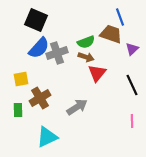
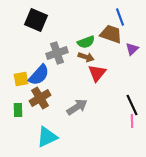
blue semicircle: moved 27 px down
black line: moved 20 px down
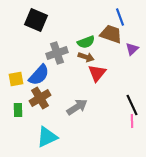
yellow square: moved 5 px left
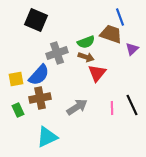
brown cross: rotated 20 degrees clockwise
green rectangle: rotated 24 degrees counterclockwise
pink line: moved 20 px left, 13 px up
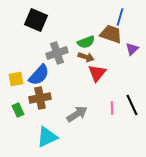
blue line: rotated 36 degrees clockwise
gray arrow: moved 7 px down
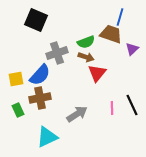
blue semicircle: moved 1 px right
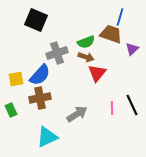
green rectangle: moved 7 px left
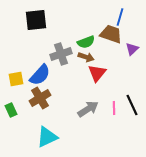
black square: rotated 30 degrees counterclockwise
gray cross: moved 4 px right, 1 px down
brown cross: rotated 20 degrees counterclockwise
pink line: moved 2 px right
gray arrow: moved 11 px right, 5 px up
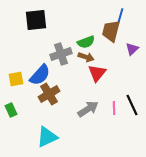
brown trapezoid: moved 3 px up; rotated 95 degrees counterclockwise
brown cross: moved 9 px right, 4 px up
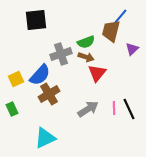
blue line: rotated 24 degrees clockwise
yellow square: rotated 14 degrees counterclockwise
black line: moved 3 px left, 4 px down
green rectangle: moved 1 px right, 1 px up
cyan triangle: moved 2 px left, 1 px down
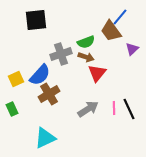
brown trapezoid: rotated 50 degrees counterclockwise
